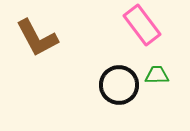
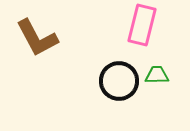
pink rectangle: rotated 51 degrees clockwise
black circle: moved 4 px up
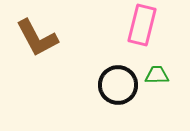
black circle: moved 1 px left, 4 px down
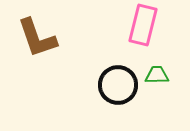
pink rectangle: moved 1 px right
brown L-shape: rotated 9 degrees clockwise
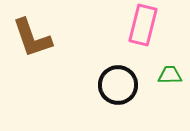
brown L-shape: moved 5 px left
green trapezoid: moved 13 px right
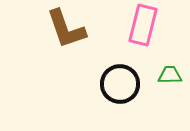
brown L-shape: moved 34 px right, 9 px up
black circle: moved 2 px right, 1 px up
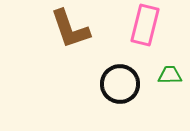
pink rectangle: moved 2 px right
brown L-shape: moved 4 px right
